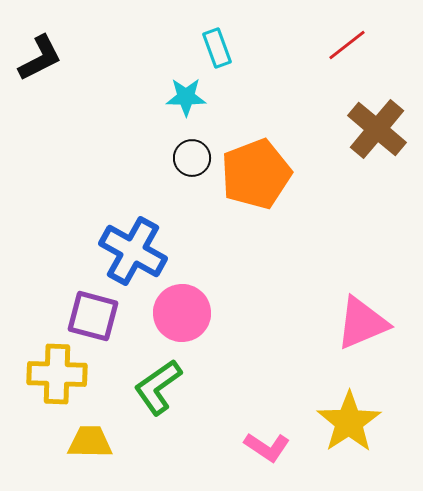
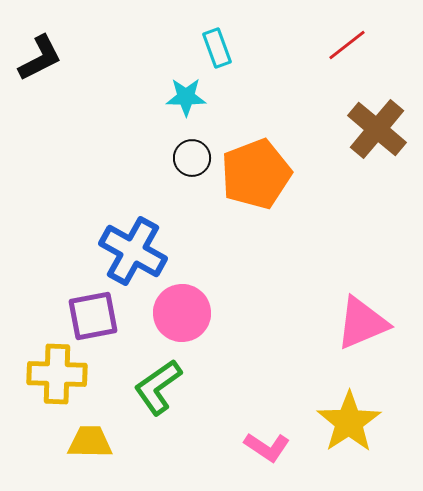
purple square: rotated 26 degrees counterclockwise
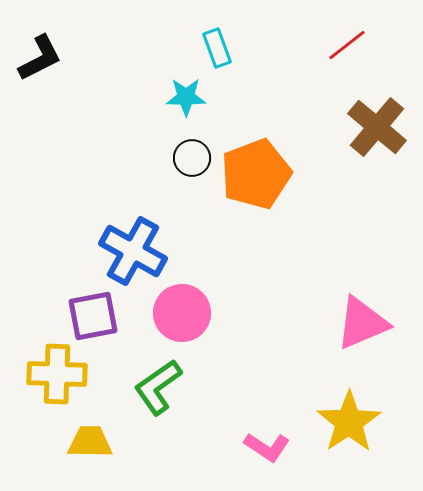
brown cross: moved 2 px up
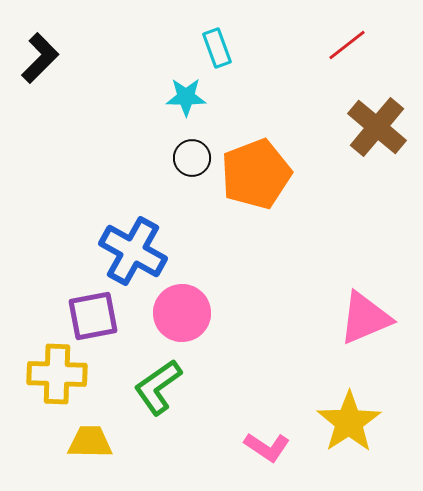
black L-shape: rotated 18 degrees counterclockwise
pink triangle: moved 3 px right, 5 px up
